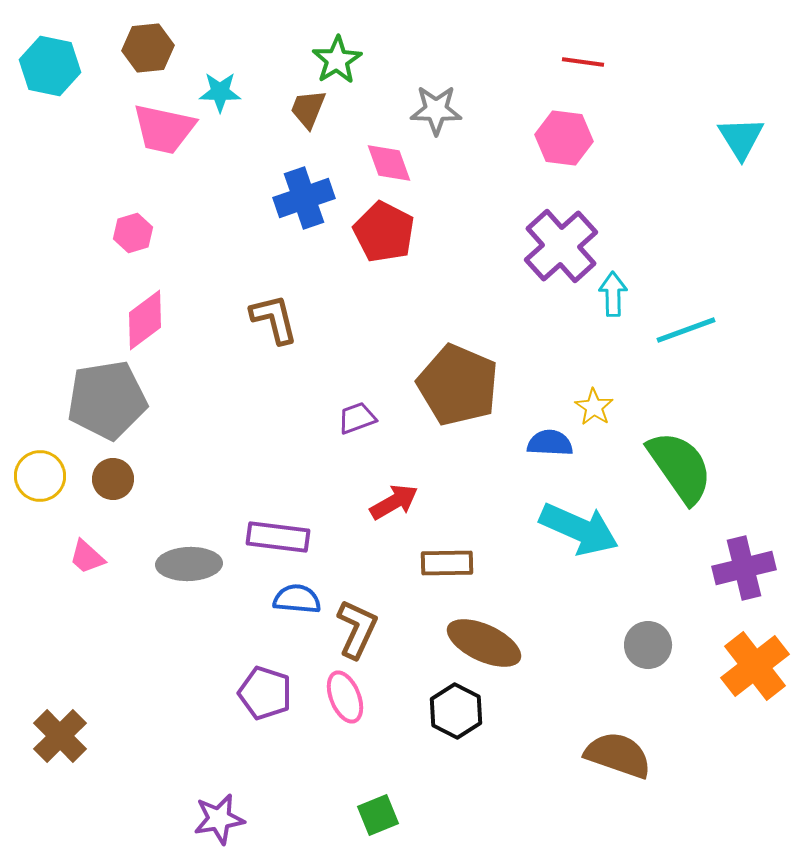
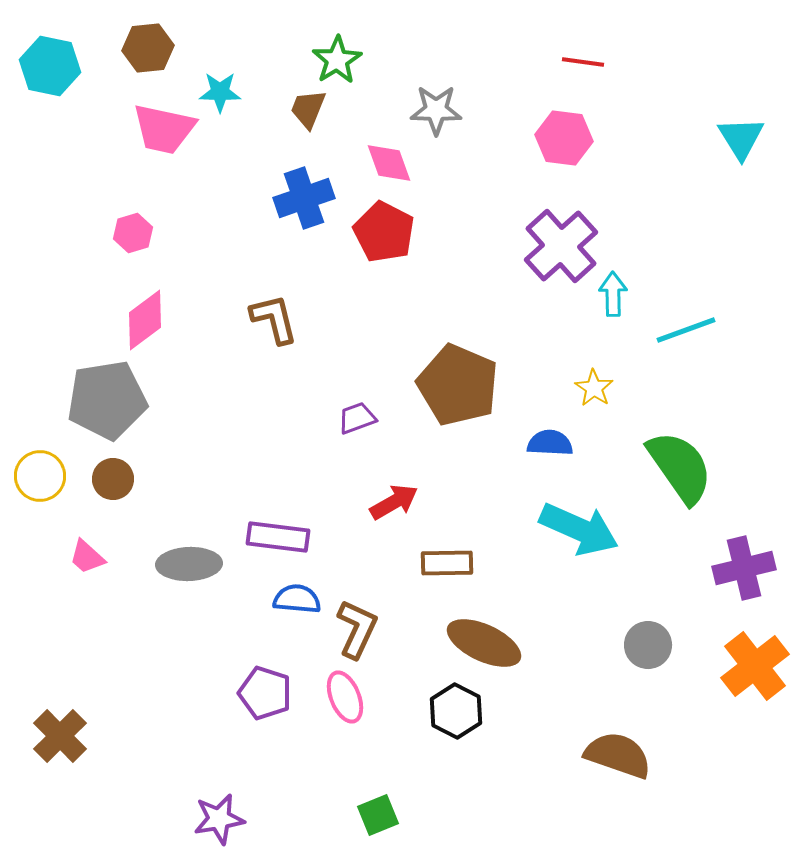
yellow star at (594, 407): moved 19 px up
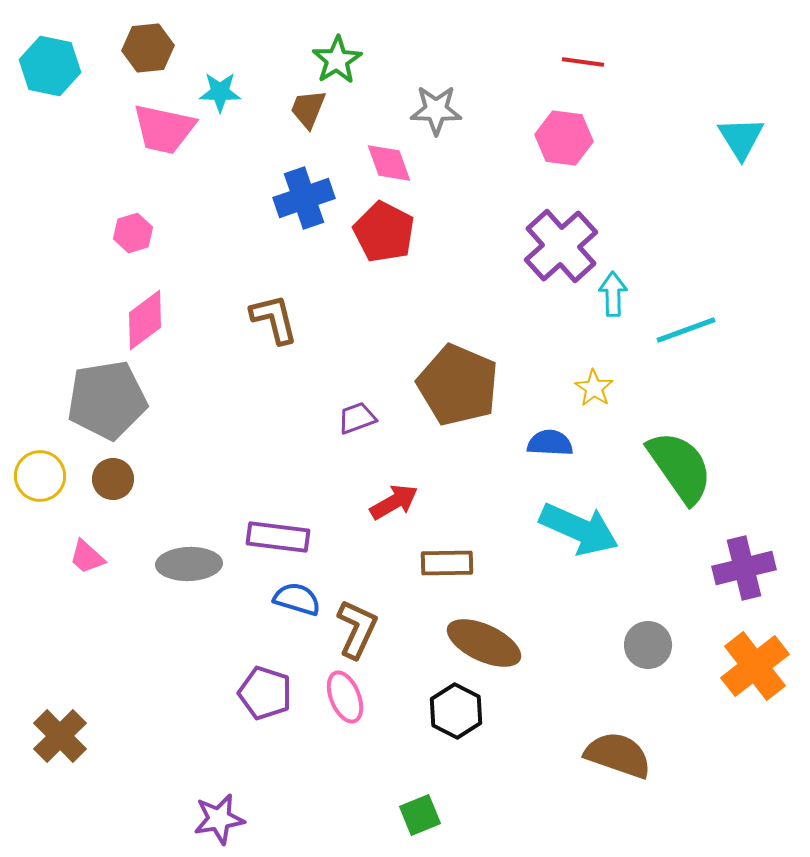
blue semicircle at (297, 599): rotated 12 degrees clockwise
green square at (378, 815): moved 42 px right
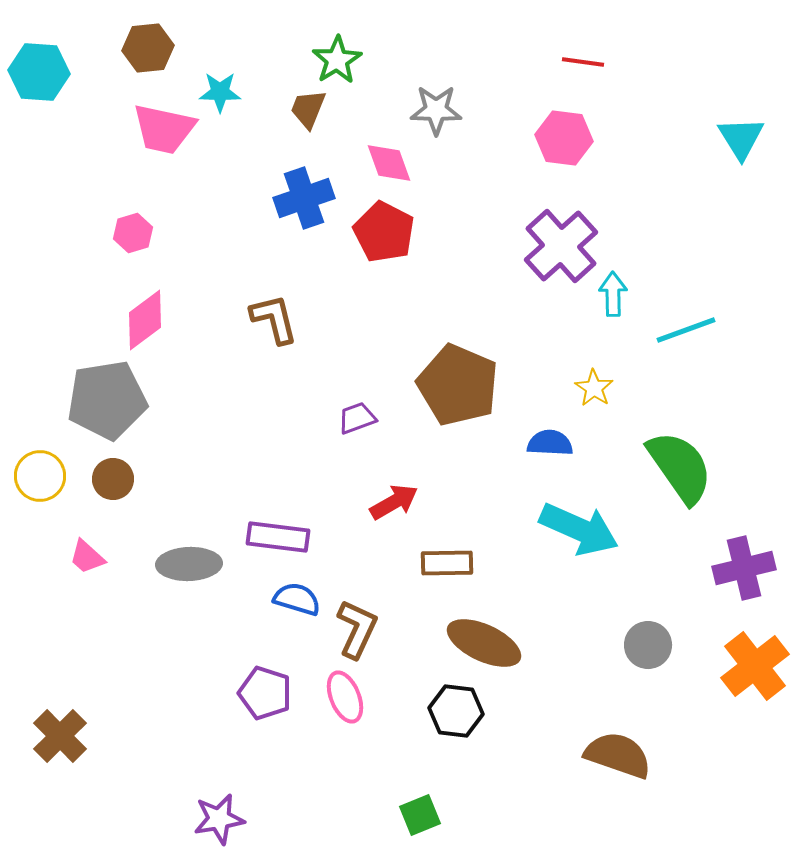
cyan hexagon at (50, 66): moved 11 px left, 6 px down; rotated 8 degrees counterclockwise
black hexagon at (456, 711): rotated 20 degrees counterclockwise
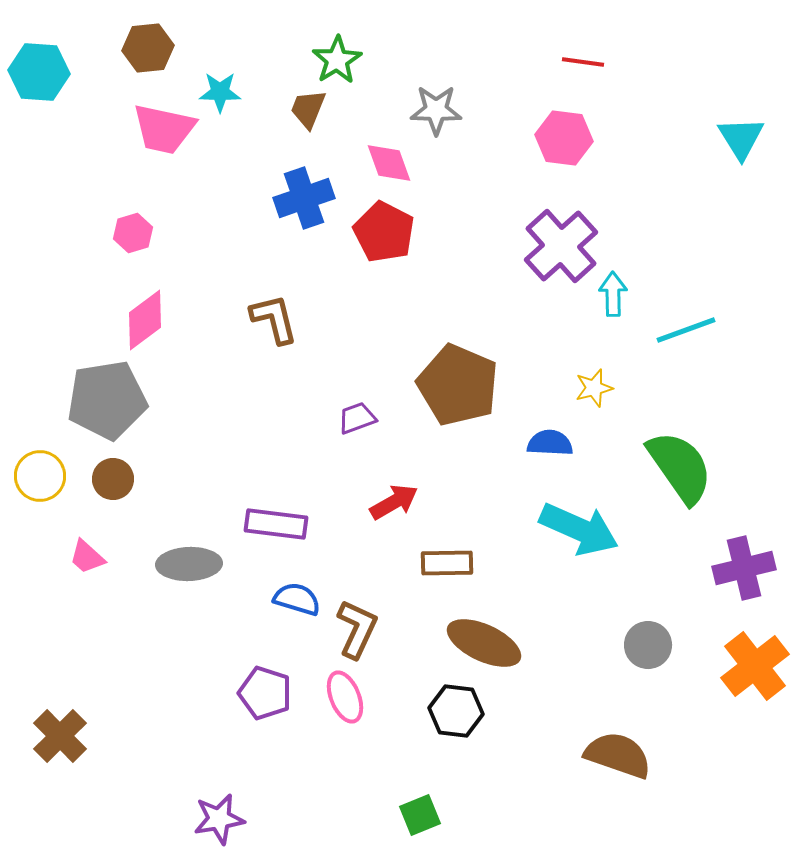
yellow star at (594, 388): rotated 24 degrees clockwise
purple rectangle at (278, 537): moved 2 px left, 13 px up
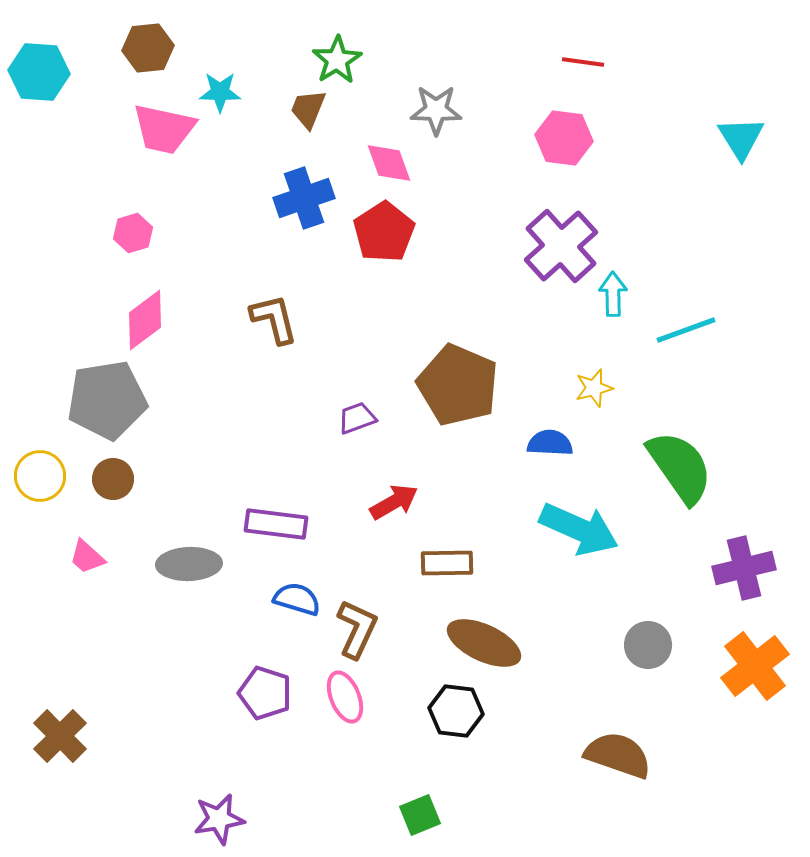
red pentagon at (384, 232): rotated 12 degrees clockwise
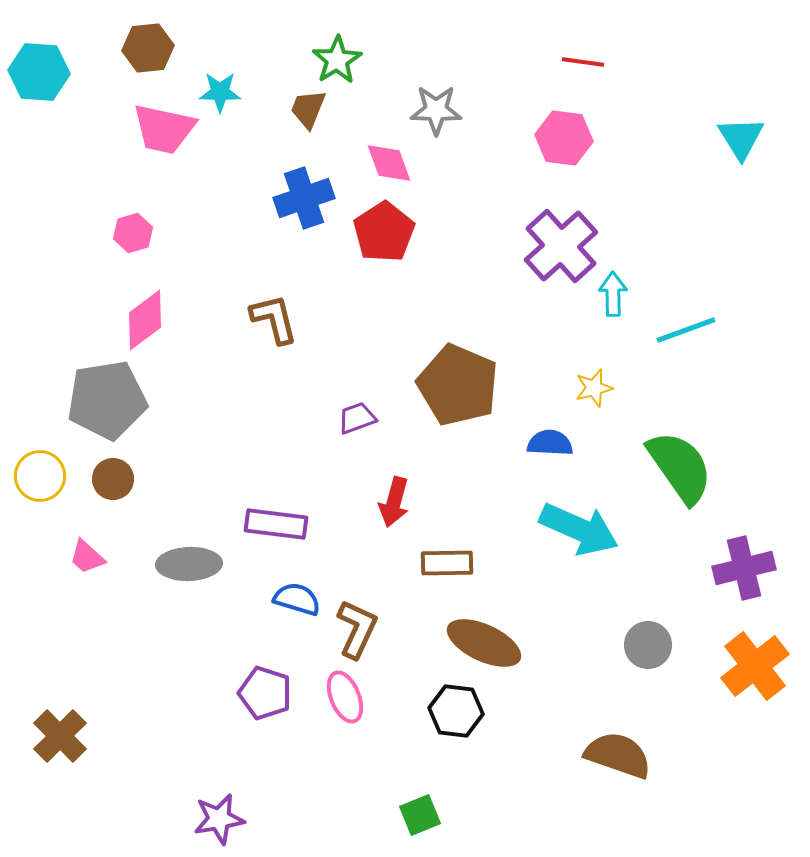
red arrow at (394, 502): rotated 135 degrees clockwise
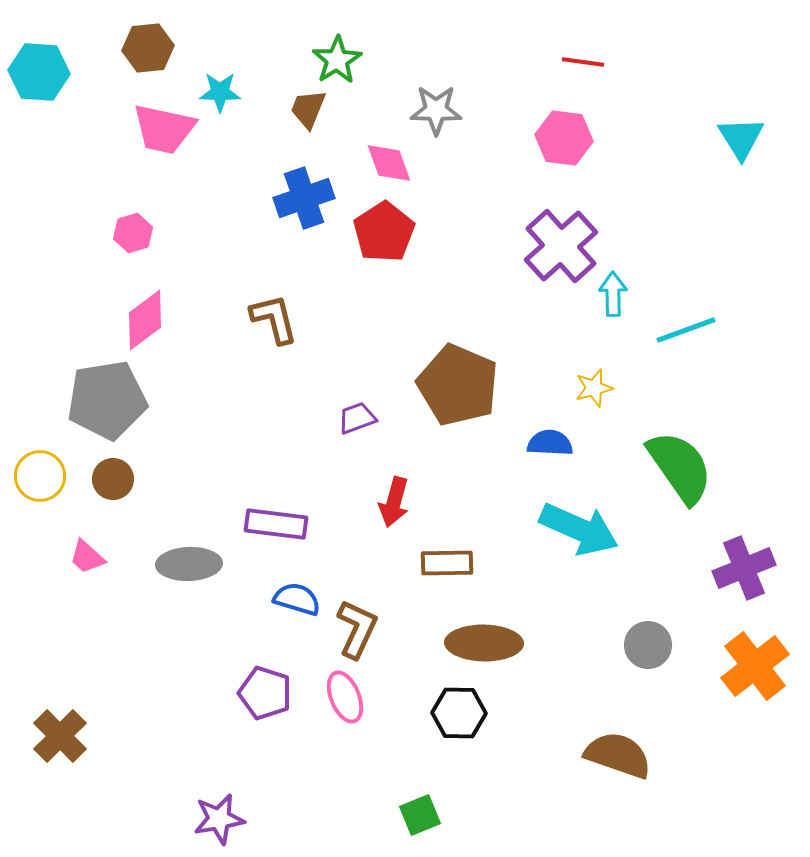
purple cross at (744, 568): rotated 8 degrees counterclockwise
brown ellipse at (484, 643): rotated 24 degrees counterclockwise
black hexagon at (456, 711): moved 3 px right, 2 px down; rotated 6 degrees counterclockwise
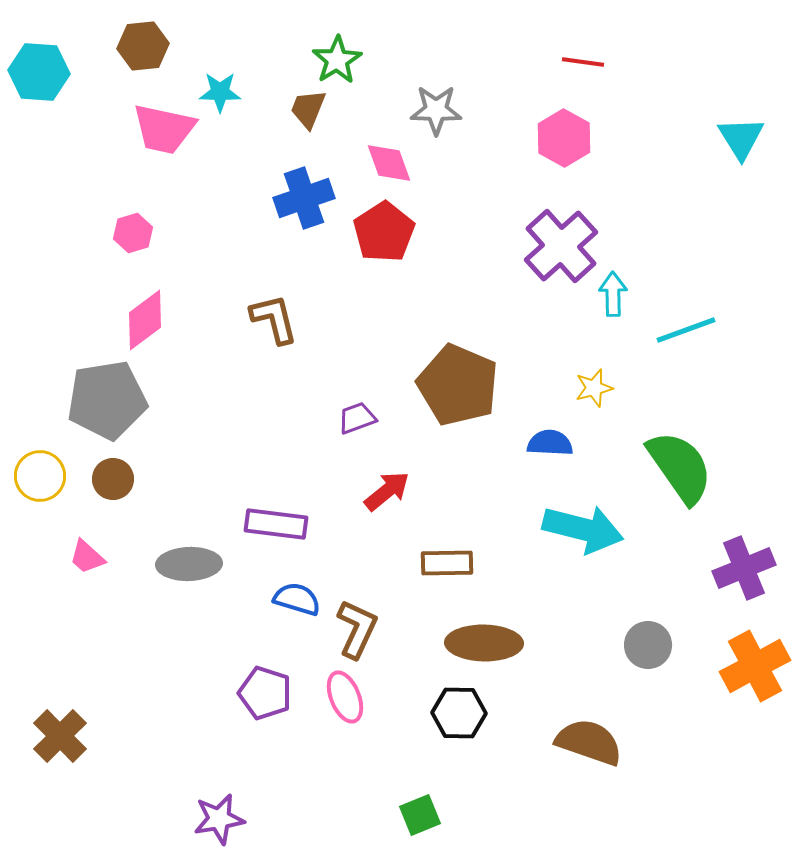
brown hexagon at (148, 48): moved 5 px left, 2 px up
pink hexagon at (564, 138): rotated 22 degrees clockwise
red arrow at (394, 502): moved 7 px left, 11 px up; rotated 144 degrees counterclockwise
cyan arrow at (579, 529): moved 4 px right; rotated 10 degrees counterclockwise
orange cross at (755, 666): rotated 10 degrees clockwise
brown semicircle at (618, 755): moved 29 px left, 13 px up
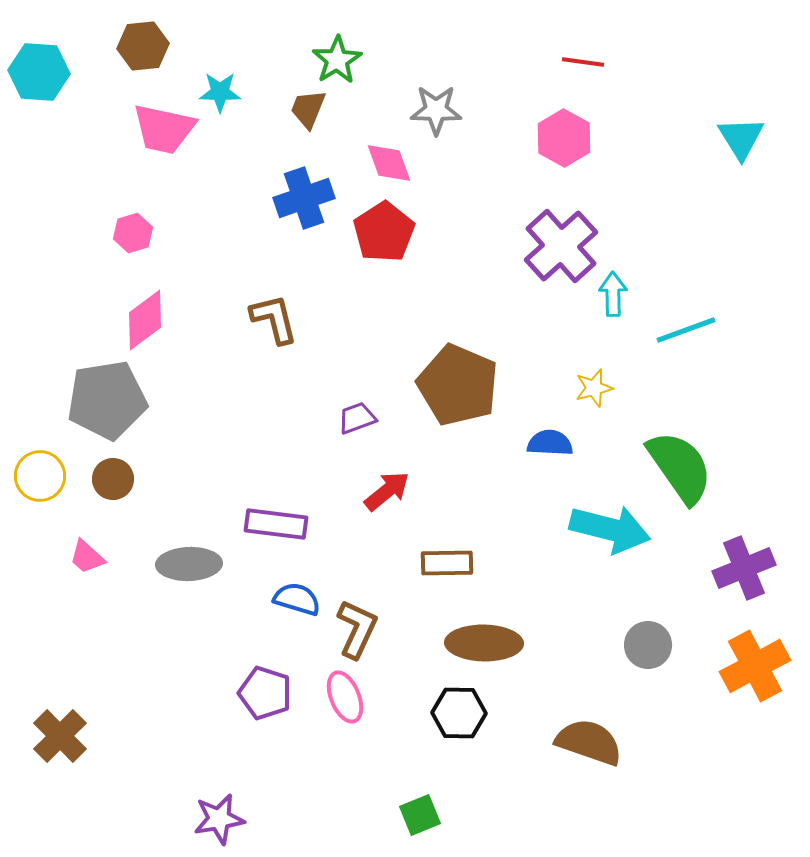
cyan arrow at (583, 529): moved 27 px right
